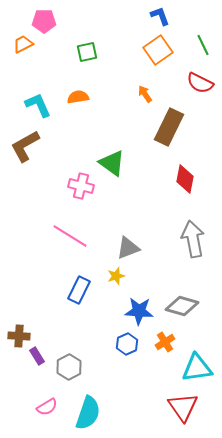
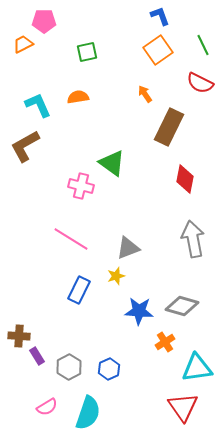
pink line: moved 1 px right, 3 px down
blue hexagon: moved 18 px left, 25 px down
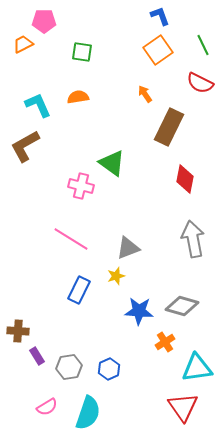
green square: moved 5 px left; rotated 20 degrees clockwise
brown cross: moved 1 px left, 5 px up
gray hexagon: rotated 20 degrees clockwise
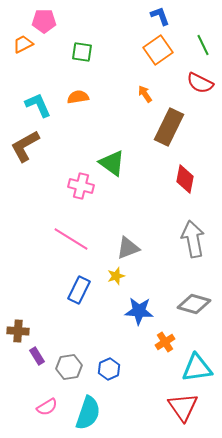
gray diamond: moved 12 px right, 2 px up
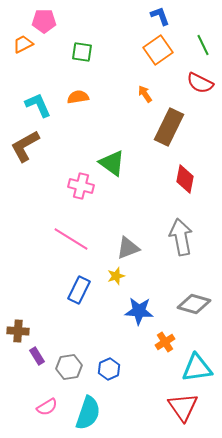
gray arrow: moved 12 px left, 2 px up
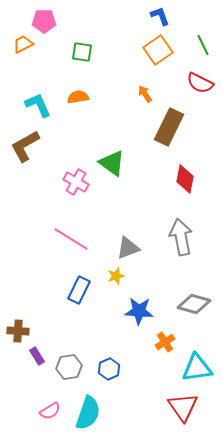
pink cross: moved 5 px left, 4 px up; rotated 15 degrees clockwise
pink semicircle: moved 3 px right, 4 px down
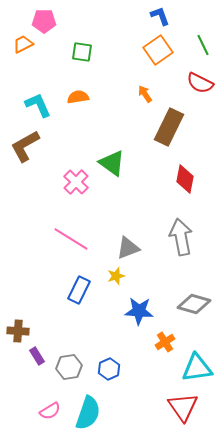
pink cross: rotated 15 degrees clockwise
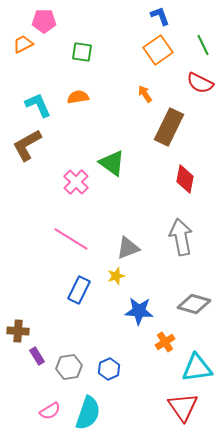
brown L-shape: moved 2 px right, 1 px up
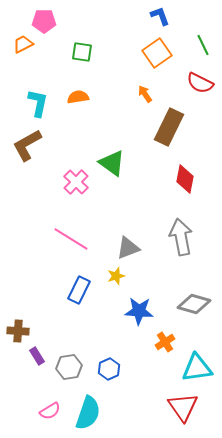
orange square: moved 1 px left, 3 px down
cyan L-shape: moved 2 px up; rotated 36 degrees clockwise
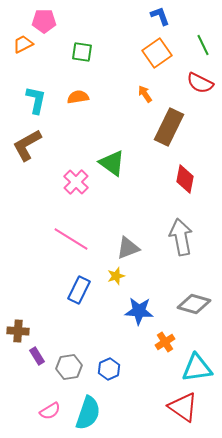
cyan L-shape: moved 2 px left, 3 px up
red triangle: rotated 20 degrees counterclockwise
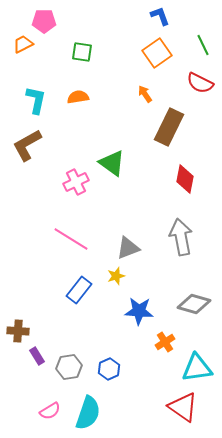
pink cross: rotated 20 degrees clockwise
blue rectangle: rotated 12 degrees clockwise
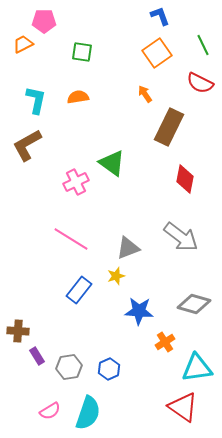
gray arrow: rotated 138 degrees clockwise
